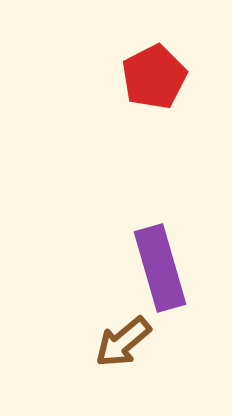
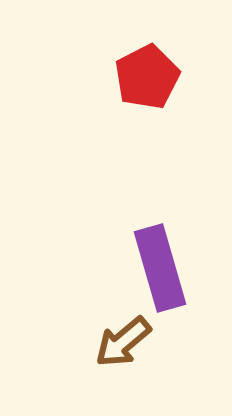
red pentagon: moved 7 px left
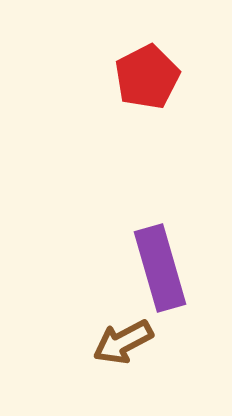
brown arrow: rotated 12 degrees clockwise
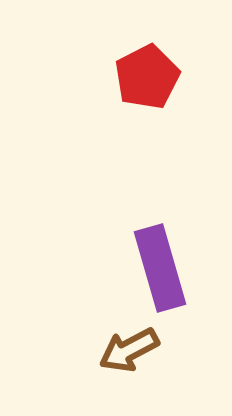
brown arrow: moved 6 px right, 8 px down
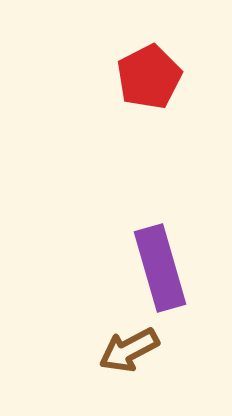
red pentagon: moved 2 px right
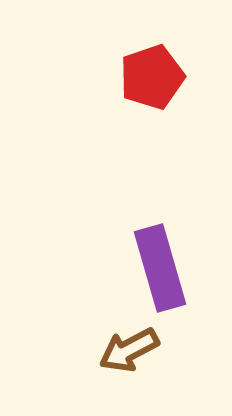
red pentagon: moved 3 px right; rotated 8 degrees clockwise
